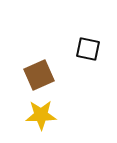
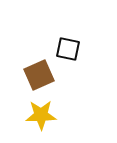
black square: moved 20 px left
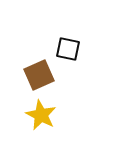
yellow star: rotated 28 degrees clockwise
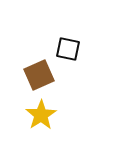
yellow star: rotated 12 degrees clockwise
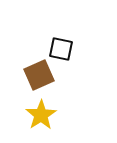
black square: moved 7 px left
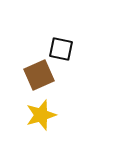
yellow star: rotated 16 degrees clockwise
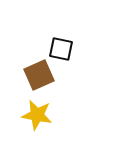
yellow star: moved 4 px left; rotated 28 degrees clockwise
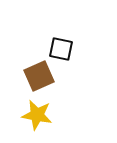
brown square: moved 1 px down
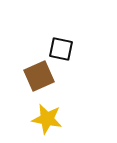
yellow star: moved 10 px right, 4 px down
